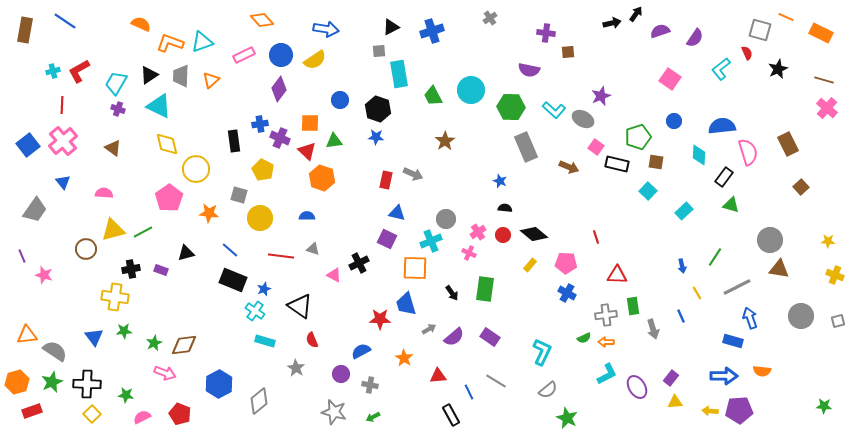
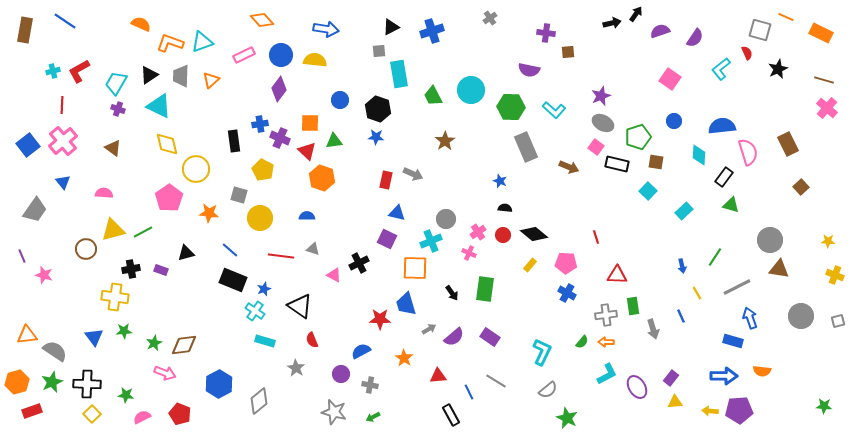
yellow semicircle at (315, 60): rotated 140 degrees counterclockwise
gray ellipse at (583, 119): moved 20 px right, 4 px down
green semicircle at (584, 338): moved 2 px left, 4 px down; rotated 24 degrees counterclockwise
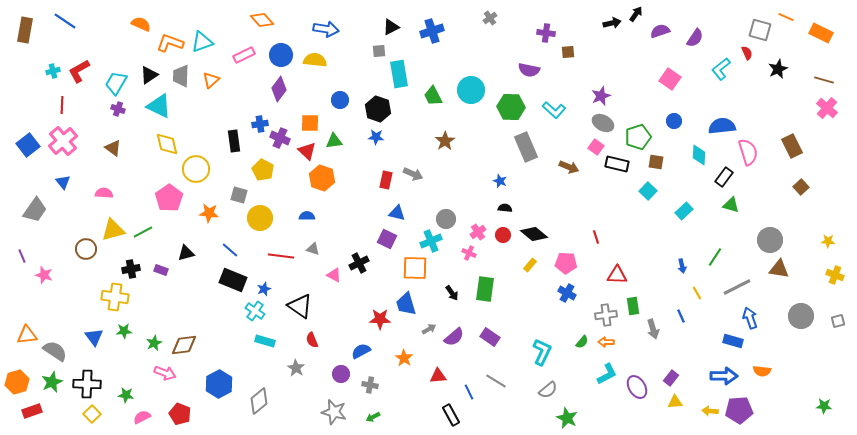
brown rectangle at (788, 144): moved 4 px right, 2 px down
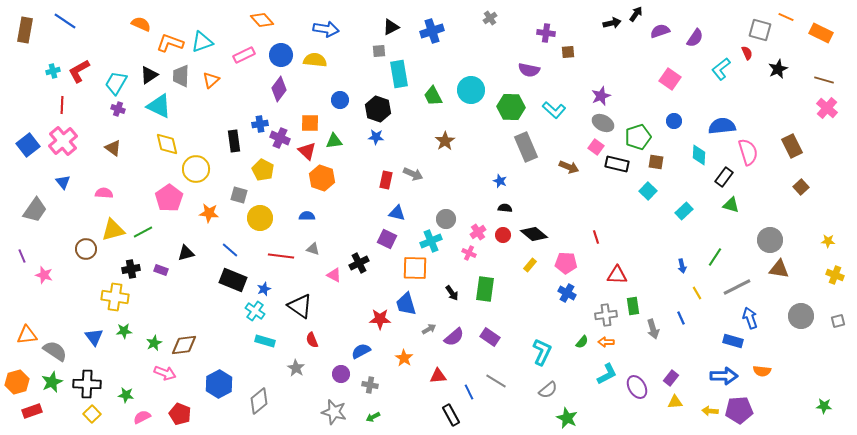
blue line at (681, 316): moved 2 px down
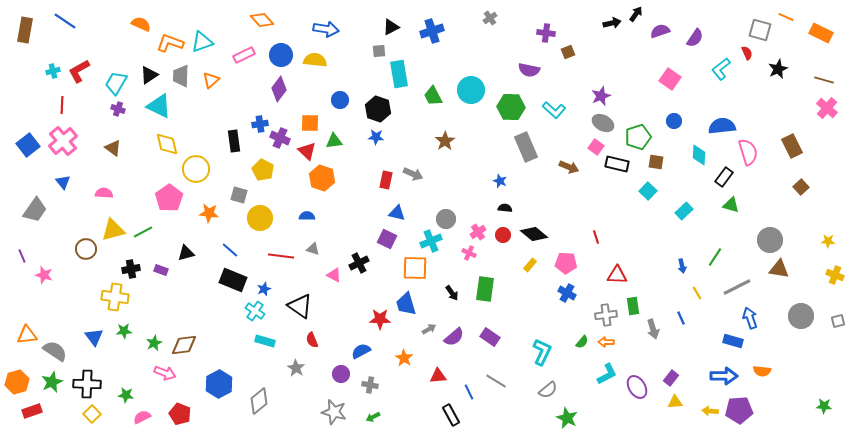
brown square at (568, 52): rotated 16 degrees counterclockwise
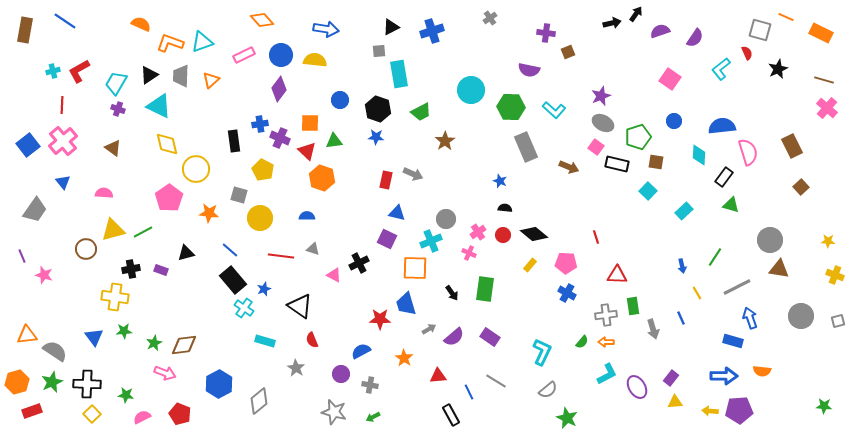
green trapezoid at (433, 96): moved 12 px left, 16 px down; rotated 90 degrees counterclockwise
black rectangle at (233, 280): rotated 28 degrees clockwise
cyan cross at (255, 311): moved 11 px left, 3 px up
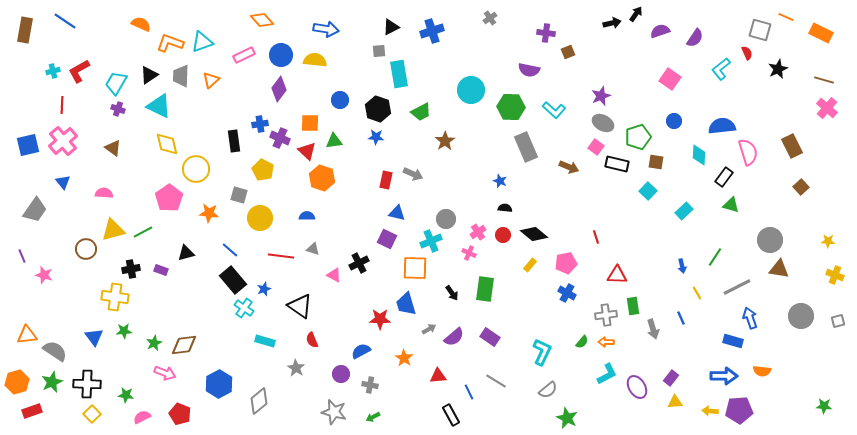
blue square at (28, 145): rotated 25 degrees clockwise
pink pentagon at (566, 263): rotated 15 degrees counterclockwise
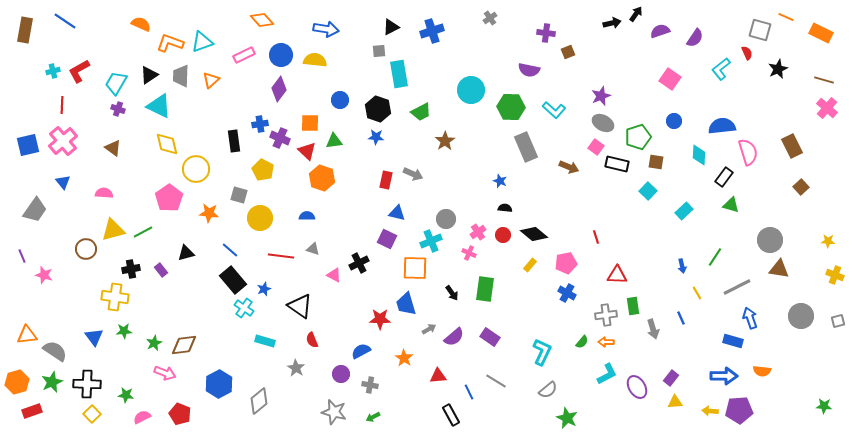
purple rectangle at (161, 270): rotated 32 degrees clockwise
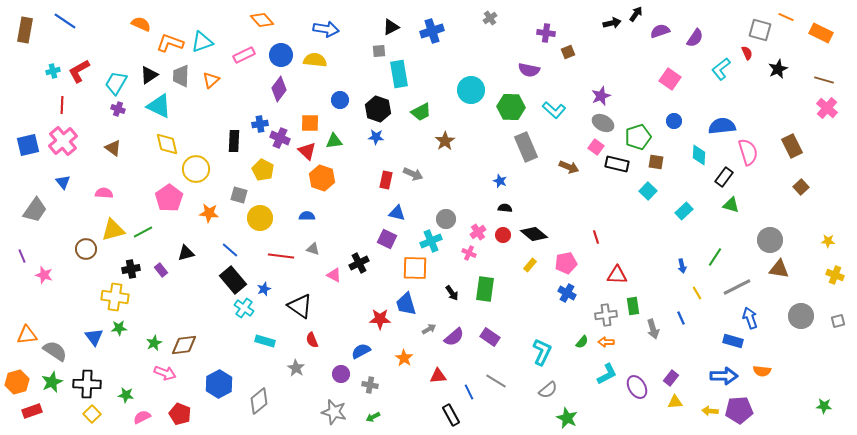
black rectangle at (234, 141): rotated 10 degrees clockwise
green star at (124, 331): moved 5 px left, 3 px up
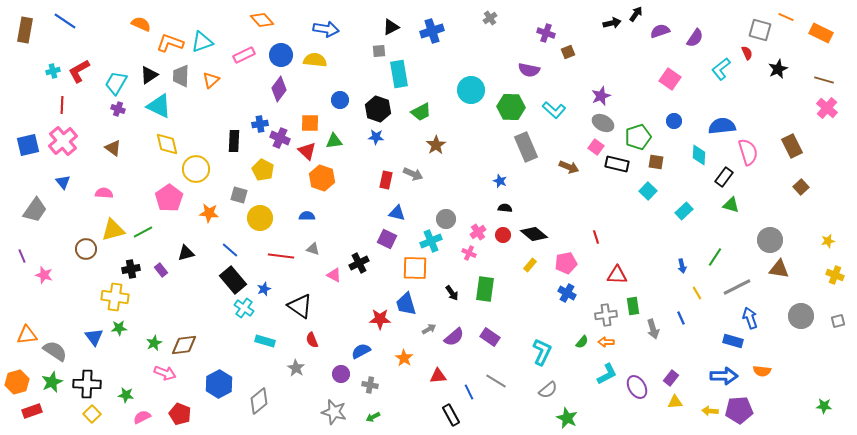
purple cross at (546, 33): rotated 12 degrees clockwise
brown star at (445, 141): moved 9 px left, 4 px down
yellow star at (828, 241): rotated 16 degrees counterclockwise
